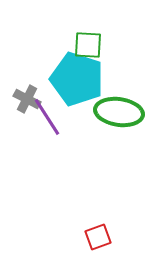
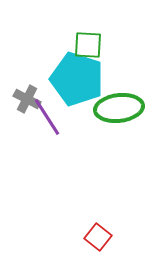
green ellipse: moved 4 px up; rotated 15 degrees counterclockwise
red square: rotated 32 degrees counterclockwise
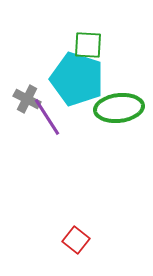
red square: moved 22 px left, 3 px down
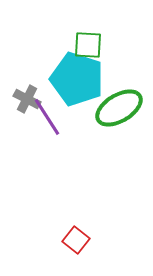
green ellipse: rotated 24 degrees counterclockwise
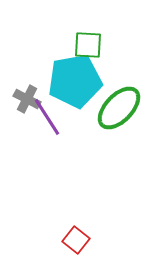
cyan pentagon: moved 2 px left, 2 px down; rotated 28 degrees counterclockwise
green ellipse: rotated 15 degrees counterclockwise
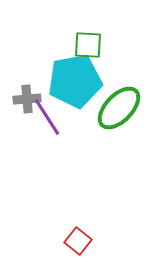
gray cross: rotated 32 degrees counterclockwise
red square: moved 2 px right, 1 px down
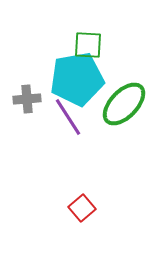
cyan pentagon: moved 2 px right, 2 px up
green ellipse: moved 5 px right, 4 px up
purple line: moved 21 px right
red square: moved 4 px right, 33 px up; rotated 12 degrees clockwise
